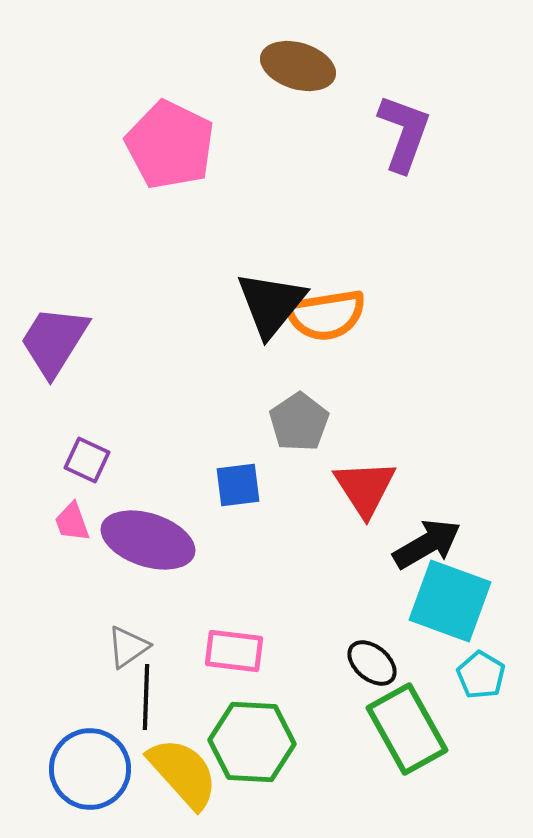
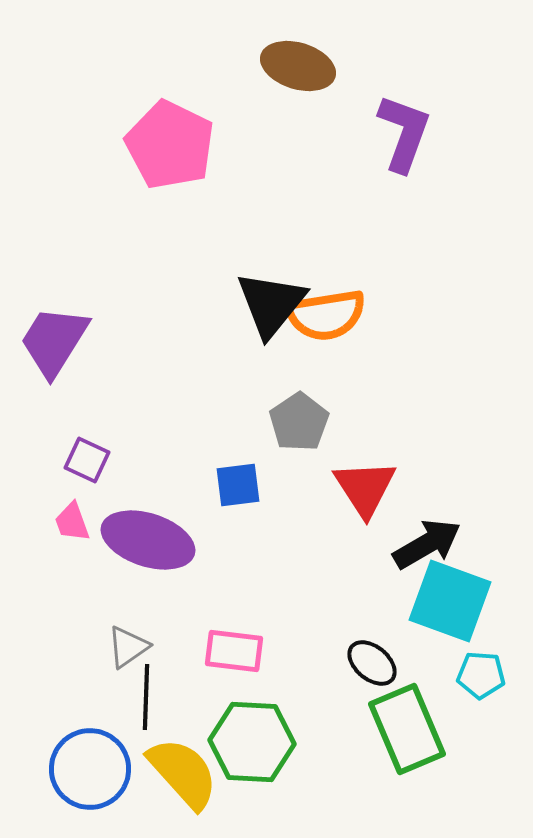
cyan pentagon: rotated 27 degrees counterclockwise
green rectangle: rotated 6 degrees clockwise
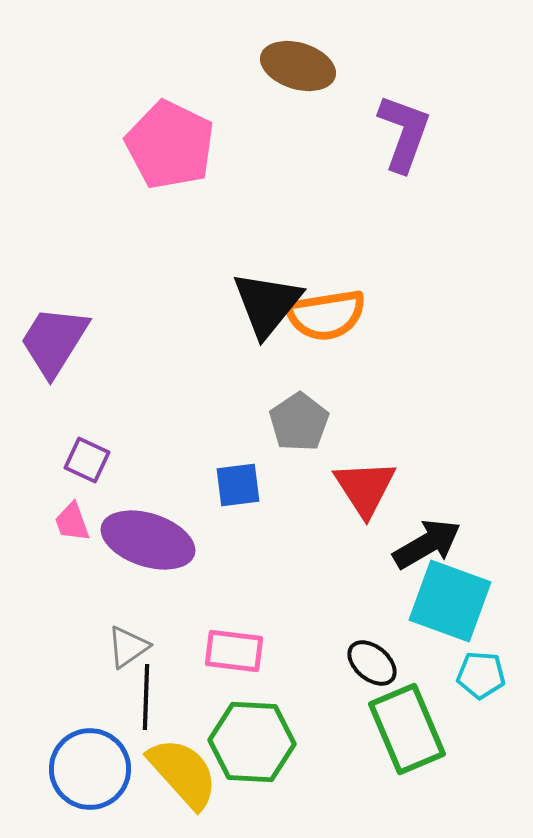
black triangle: moved 4 px left
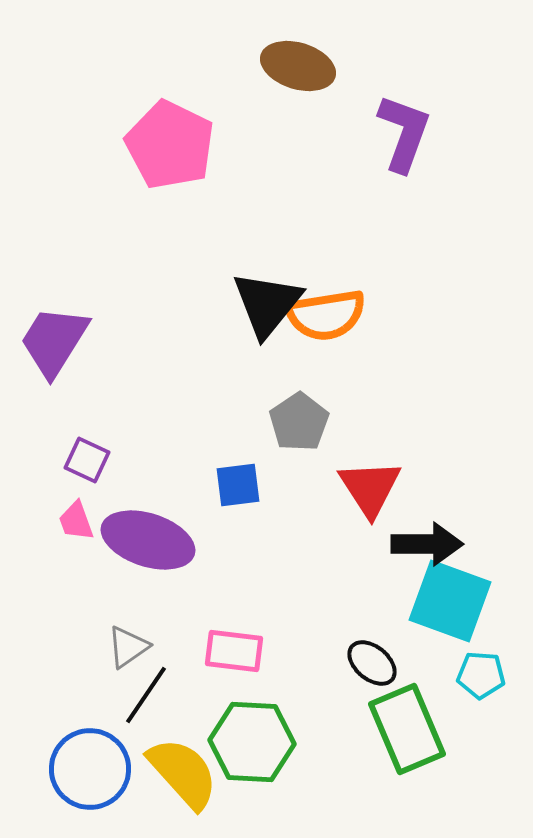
red triangle: moved 5 px right
pink trapezoid: moved 4 px right, 1 px up
black arrow: rotated 30 degrees clockwise
black line: moved 2 px up; rotated 32 degrees clockwise
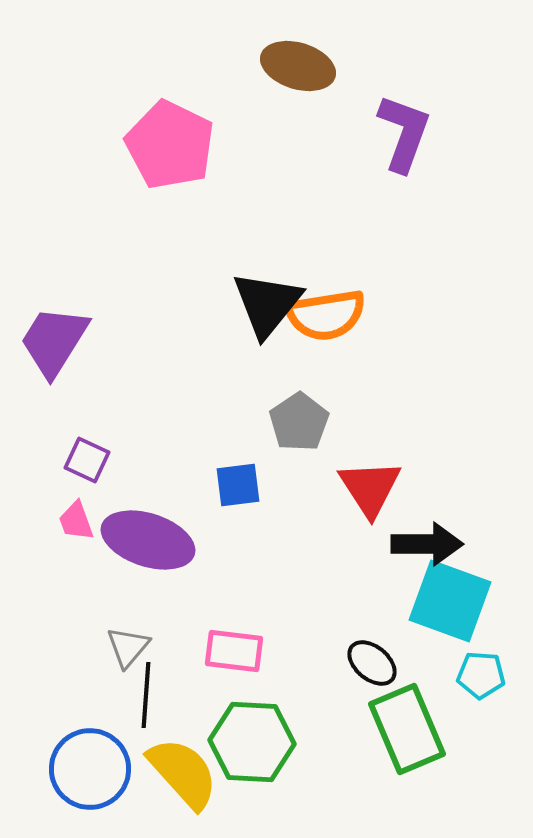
gray triangle: rotated 15 degrees counterclockwise
black line: rotated 30 degrees counterclockwise
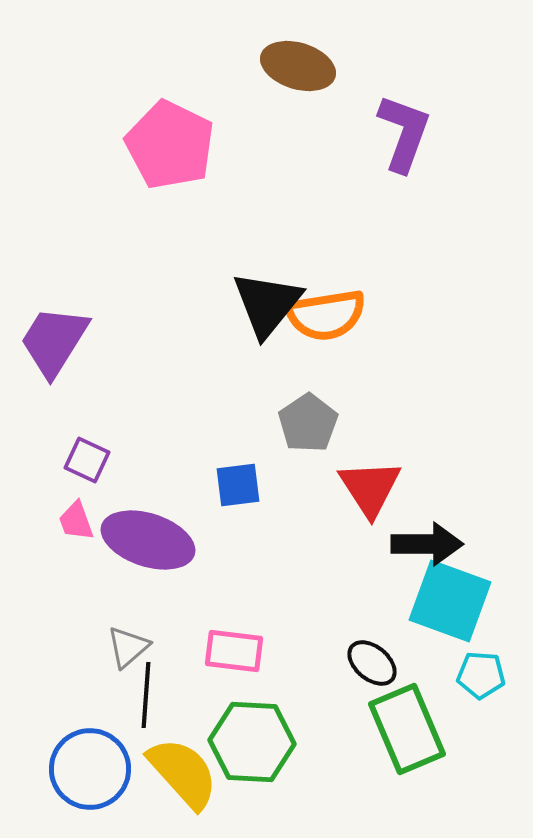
gray pentagon: moved 9 px right, 1 px down
gray triangle: rotated 9 degrees clockwise
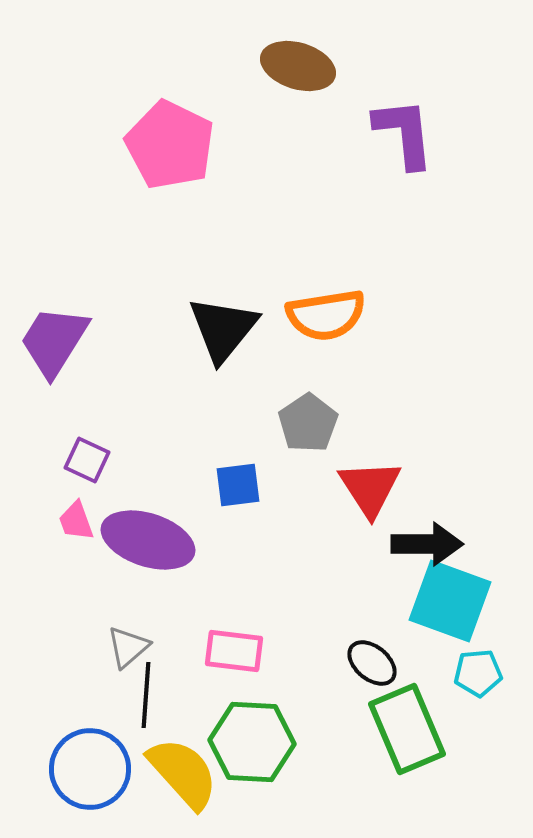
purple L-shape: rotated 26 degrees counterclockwise
black triangle: moved 44 px left, 25 px down
cyan pentagon: moved 3 px left, 2 px up; rotated 9 degrees counterclockwise
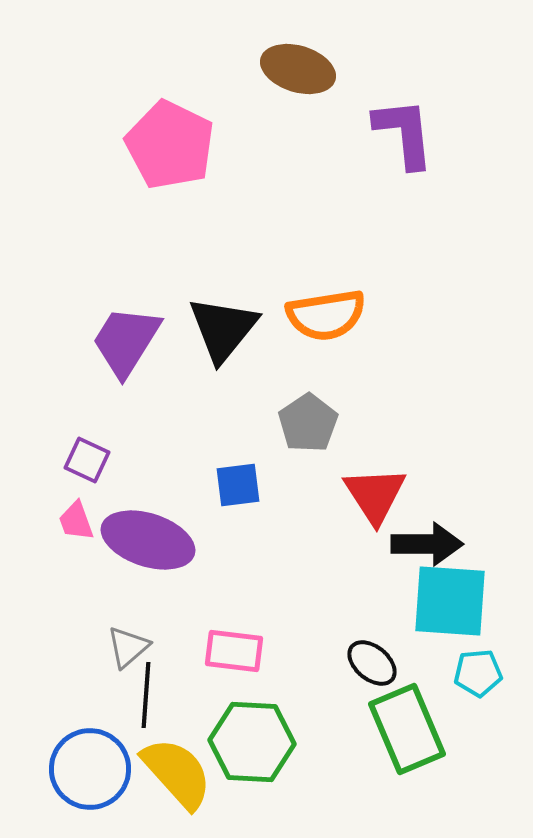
brown ellipse: moved 3 px down
purple trapezoid: moved 72 px right
red triangle: moved 5 px right, 7 px down
cyan square: rotated 16 degrees counterclockwise
yellow semicircle: moved 6 px left
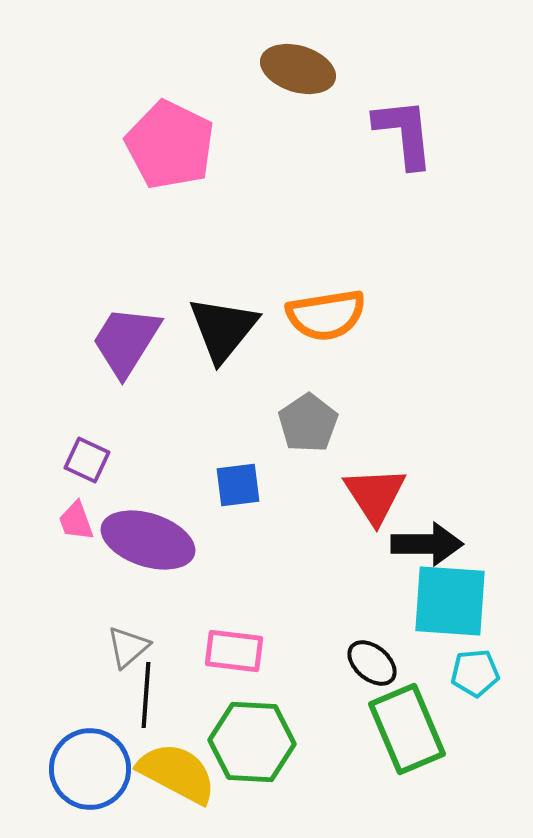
cyan pentagon: moved 3 px left
yellow semicircle: rotated 20 degrees counterclockwise
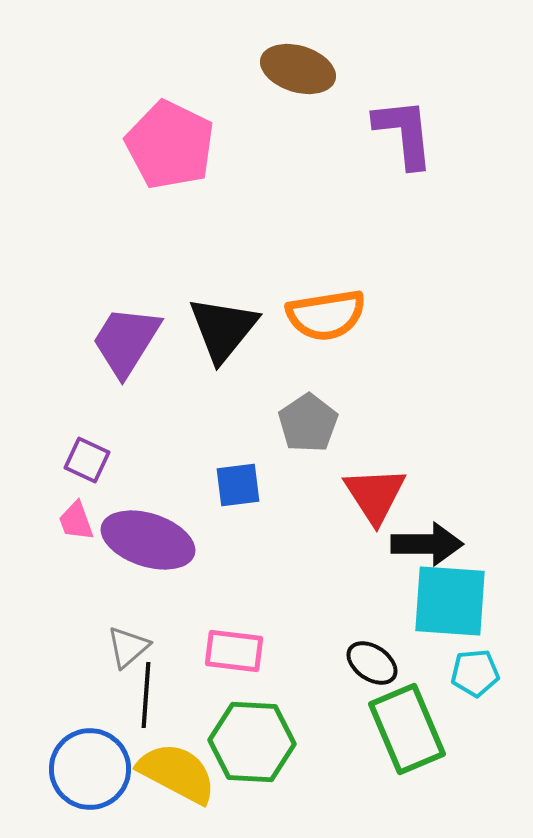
black ellipse: rotated 6 degrees counterclockwise
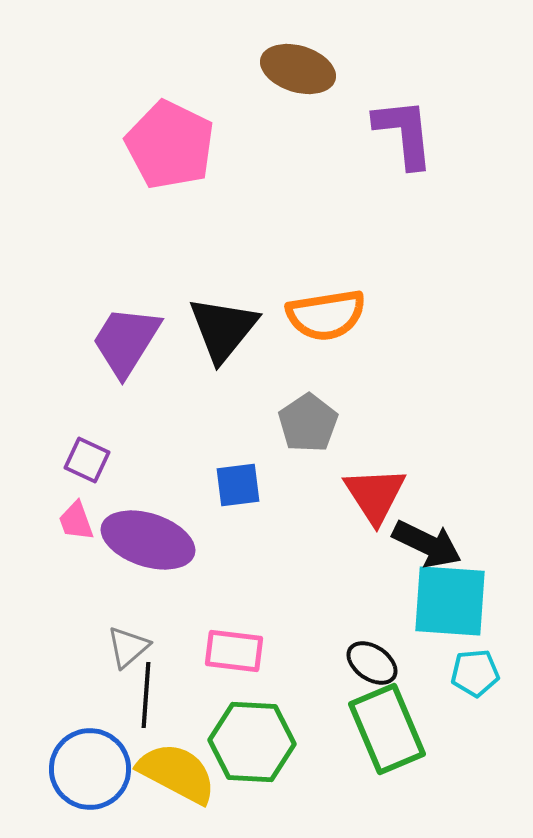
black arrow: rotated 26 degrees clockwise
green rectangle: moved 20 px left
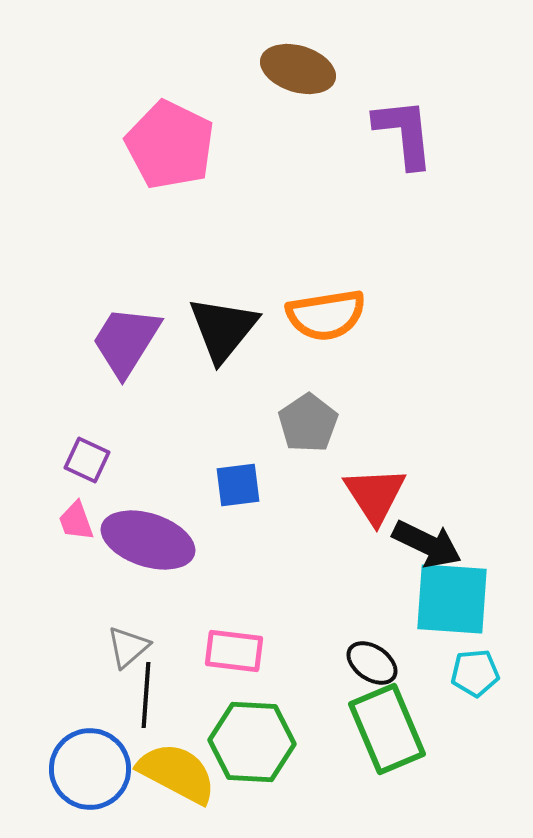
cyan square: moved 2 px right, 2 px up
